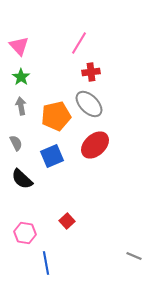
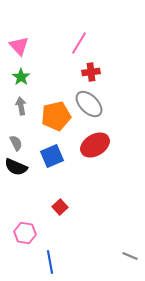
red ellipse: rotated 12 degrees clockwise
black semicircle: moved 6 px left, 12 px up; rotated 20 degrees counterclockwise
red square: moved 7 px left, 14 px up
gray line: moved 4 px left
blue line: moved 4 px right, 1 px up
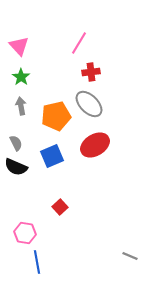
blue line: moved 13 px left
